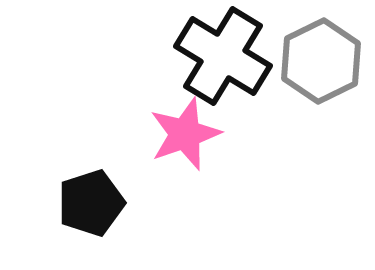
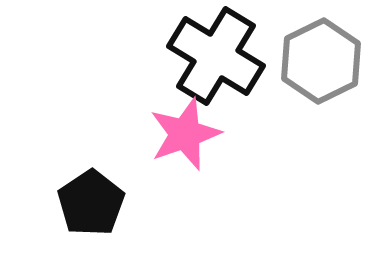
black cross: moved 7 px left
black pentagon: rotated 16 degrees counterclockwise
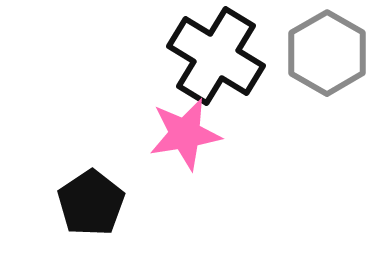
gray hexagon: moved 6 px right, 8 px up; rotated 4 degrees counterclockwise
pink star: rotated 10 degrees clockwise
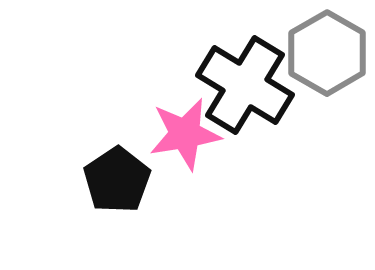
black cross: moved 29 px right, 29 px down
black pentagon: moved 26 px right, 23 px up
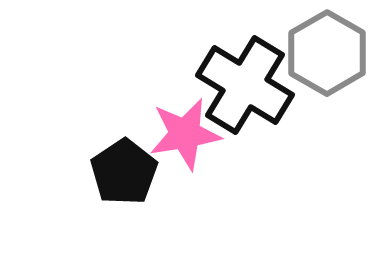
black pentagon: moved 7 px right, 8 px up
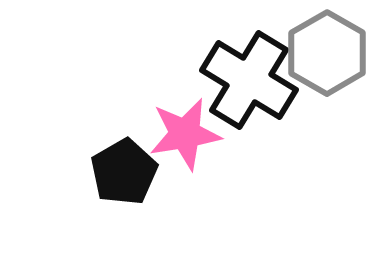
black cross: moved 4 px right, 5 px up
black pentagon: rotated 4 degrees clockwise
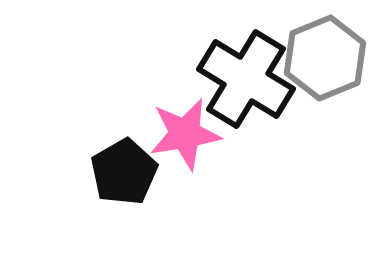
gray hexagon: moved 2 px left, 5 px down; rotated 8 degrees clockwise
black cross: moved 3 px left, 1 px up
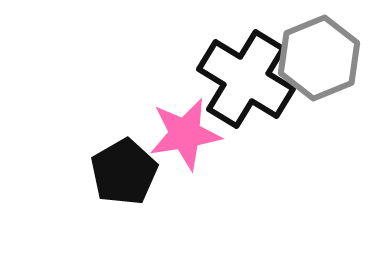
gray hexagon: moved 6 px left
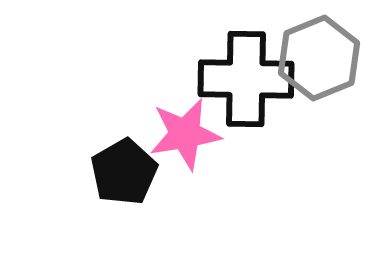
black cross: rotated 30 degrees counterclockwise
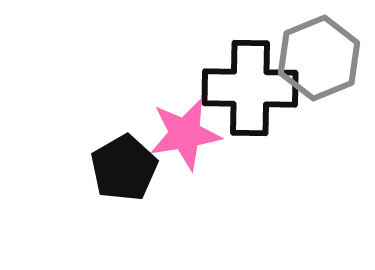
black cross: moved 4 px right, 9 px down
black pentagon: moved 4 px up
